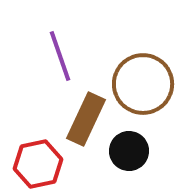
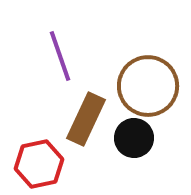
brown circle: moved 5 px right, 2 px down
black circle: moved 5 px right, 13 px up
red hexagon: moved 1 px right
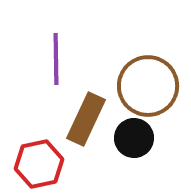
purple line: moved 4 px left, 3 px down; rotated 18 degrees clockwise
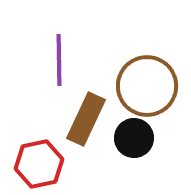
purple line: moved 3 px right, 1 px down
brown circle: moved 1 px left
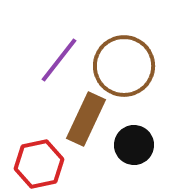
purple line: rotated 39 degrees clockwise
brown circle: moved 23 px left, 20 px up
black circle: moved 7 px down
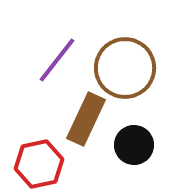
purple line: moved 2 px left
brown circle: moved 1 px right, 2 px down
